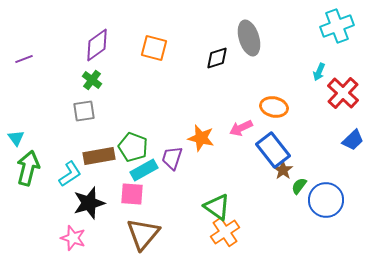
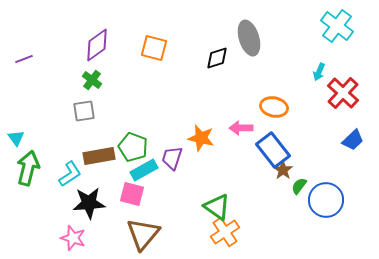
cyan cross: rotated 32 degrees counterclockwise
pink arrow: rotated 25 degrees clockwise
pink square: rotated 10 degrees clockwise
black star: rotated 12 degrees clockwise
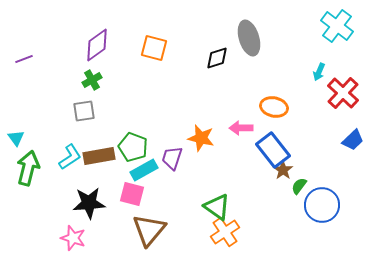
green cross: rotated 24 degrees clockwise
cyan L-shape: moved 17 px up
blue circle: moved 4 px left, 5 px down
brown triangle: moved 6 px right, 4 px up
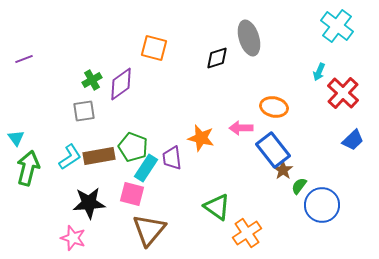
purple diamond: moved 24 px right, 39 px down
purple trapezoid: rotated 25 degrees counterclockwise
cyan rectangle: moved 2 px right, 2 px up; rotated 28 degrees counterclockwise
orange cross: moved 22 px right, 1 px down
